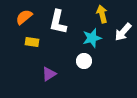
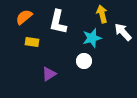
white arrow: rotated 96 degrees clockwise
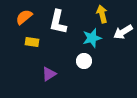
white arrow: rotated 78 degrees counterclockwise
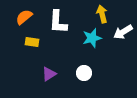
white L-shape: rotated 10 degrees counterclockwise
white circle: moved 12 px down
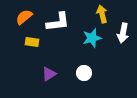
white L-shape: rotated 100 degrees counterclockwise
white arrow: moved 1 px down; rotated 48 degrees counterclockwise
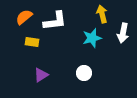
white L-shape: moved 3 px left, 1 px up
purple triangle: moved 8 px left, 1 px down
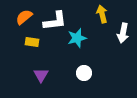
cyan star: moved 15 px left
purple triangle: rotated 28 degrees counterclockwise
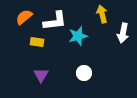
cyan star: moved 1 px right, 2 px up
yellow rectangle: moved 5 px right
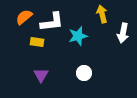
white L-shape: moved 3 px left, 1 px down
